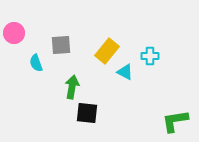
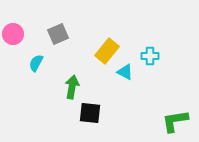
pink circle: moved 1 px left, 1 px down
gray square: moved 3 px left, 11 px up; rotated 20 degrees counterclockwise
cyan semicircle: rotated 48 degrees clockwise
black square: moved 3 px right
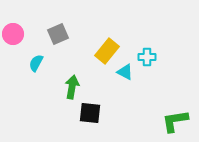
cyan cross: moved 3 px left, 1 px down
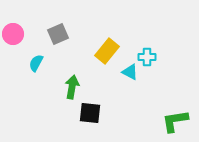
cyan triangle: moved 5 px right
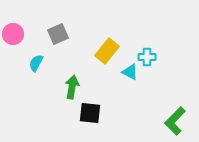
green L-shape: rotated 36 degrees counterclockwise
